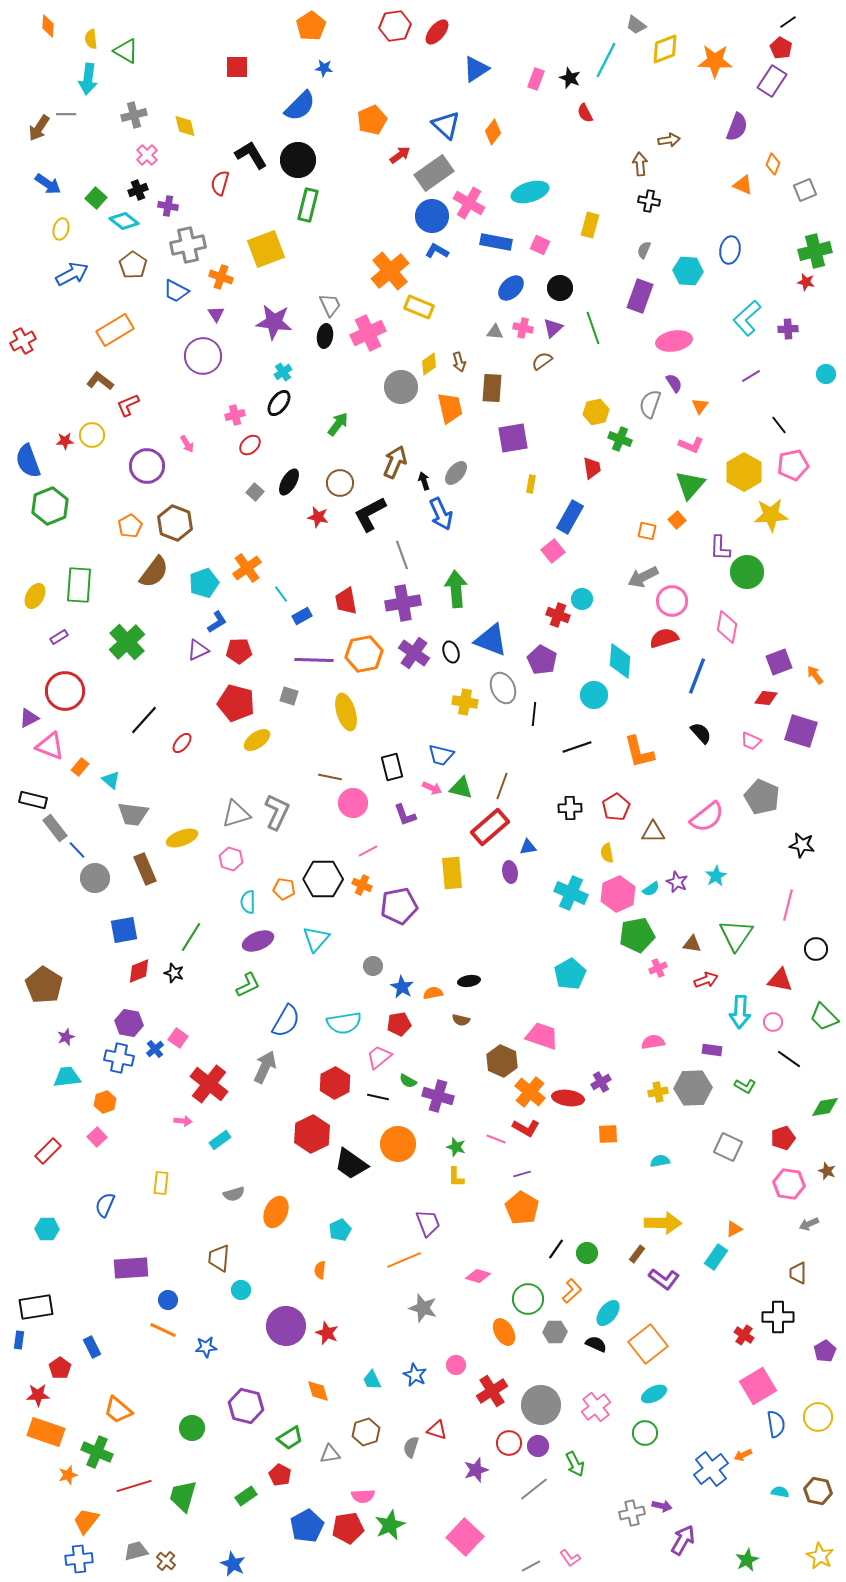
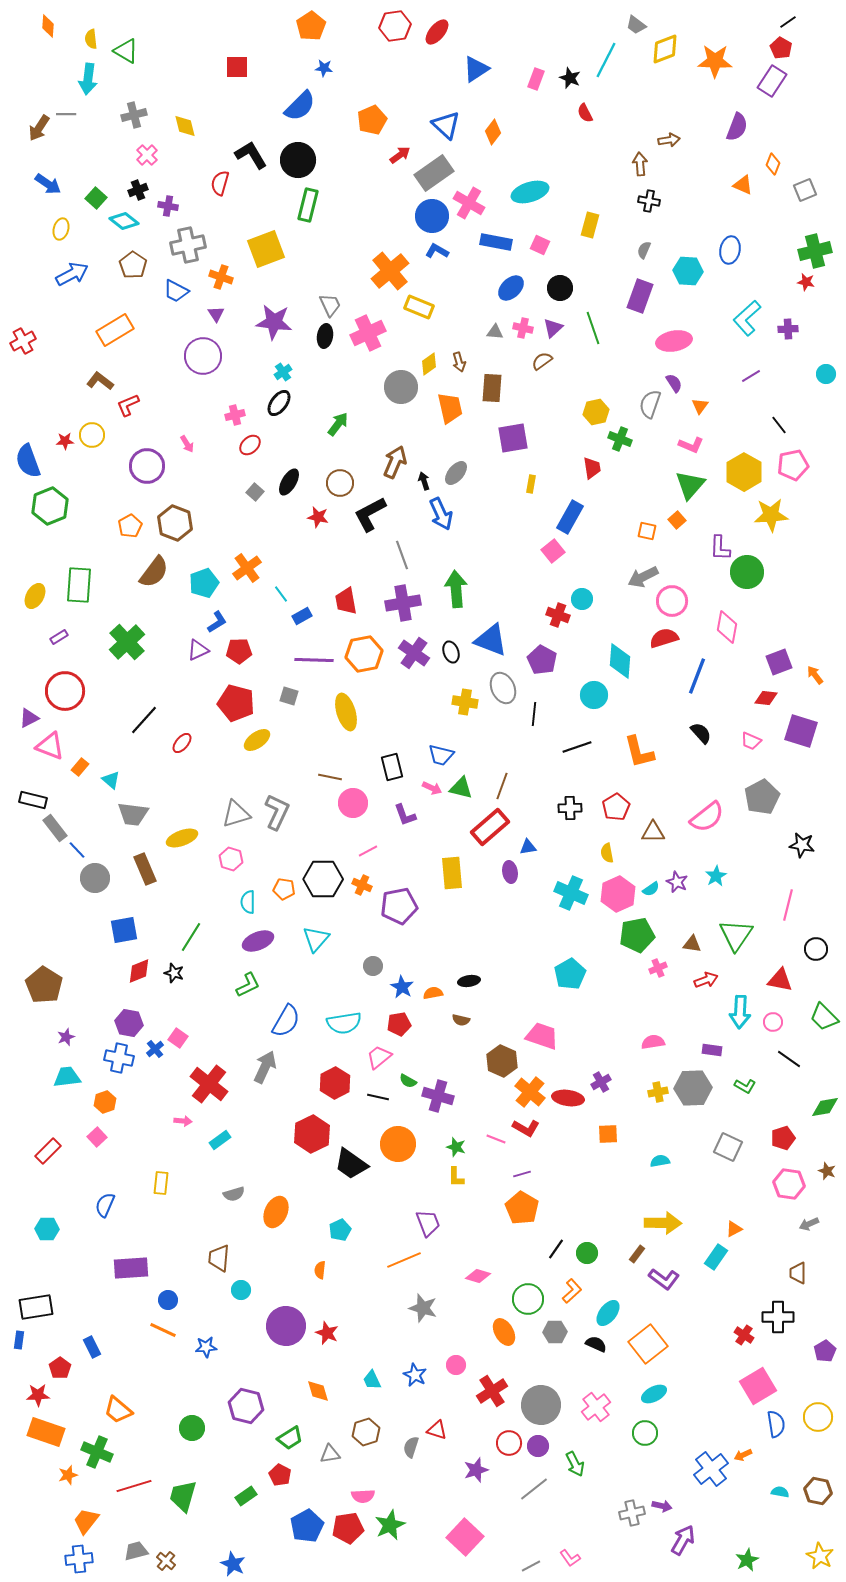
gray pentagon at (762, 797): rotated 20 degrees clockwise
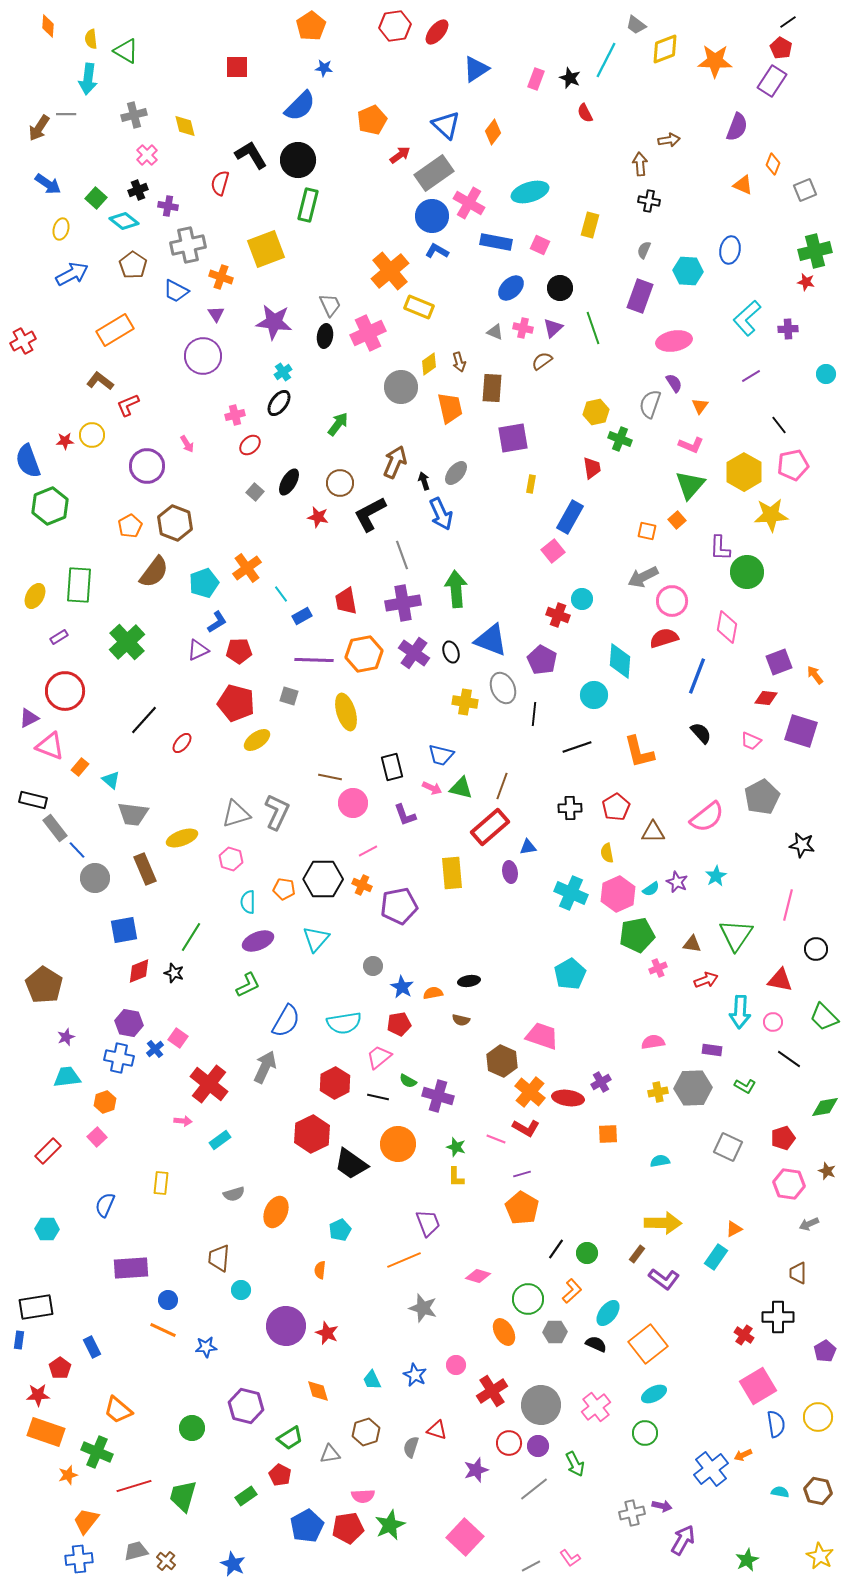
gray triangle at (495, 332): rotated 18 degrees clockwise
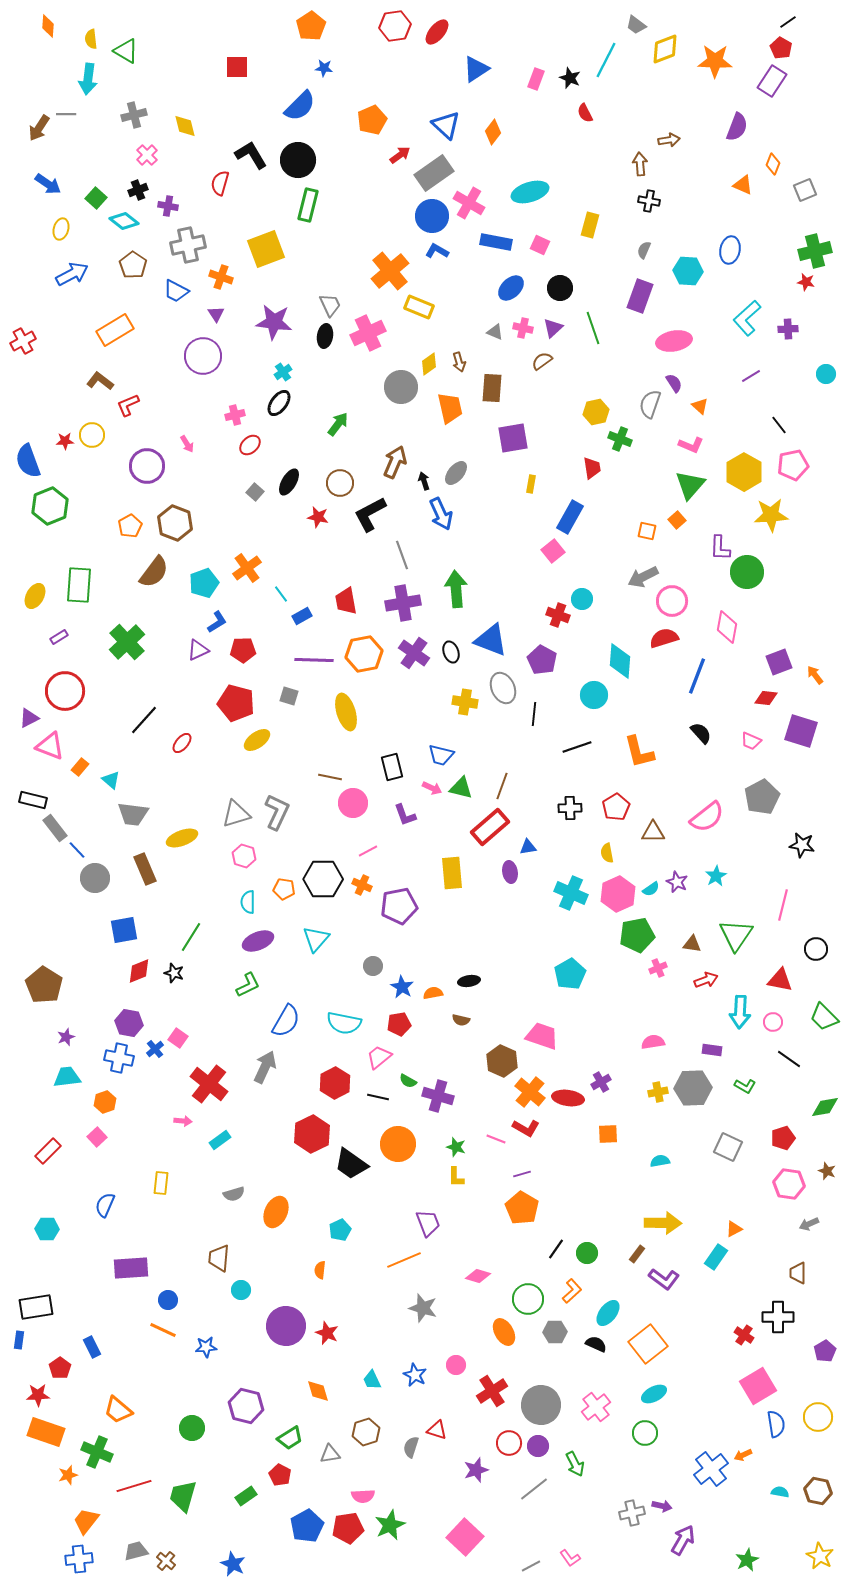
orange triangle at (700, 406): rotated 24 degrees counterclockwise
red pentagon at (239, 651): moved 4 px right, 1 px up
pink hexagon at (231, 859): moved 13 px right, 3 px up
pink line at (788, 905): moved 5 px left
cyan semicircle at (344, 1023): rotated 20 degrees clockwise
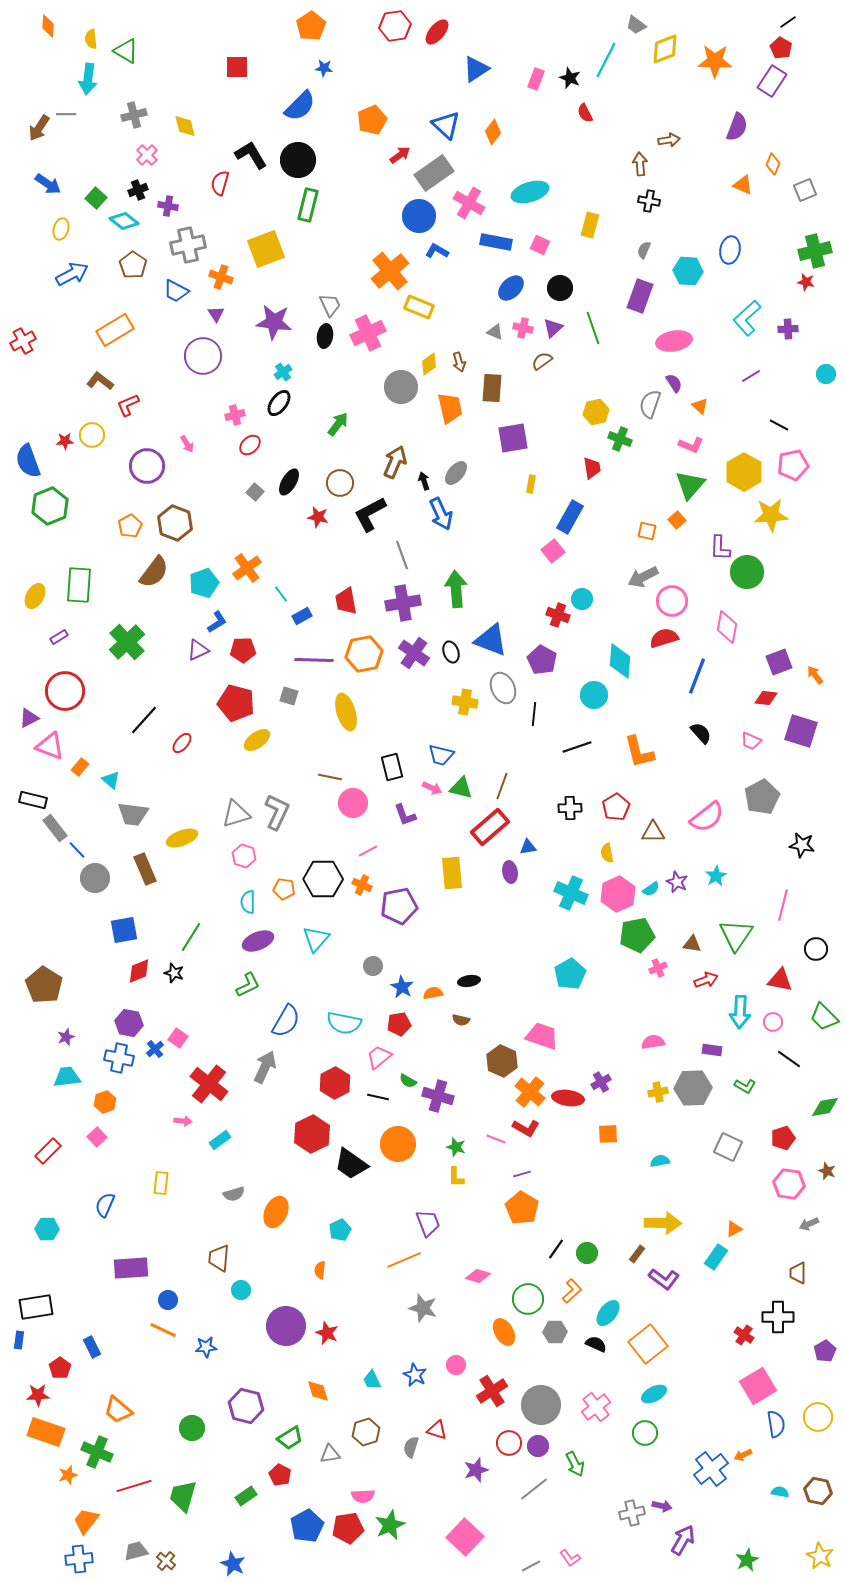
blue circle at (432, 216): moved 13 px left
black line at (779, 425): rotated 24 degrees counterclockwise
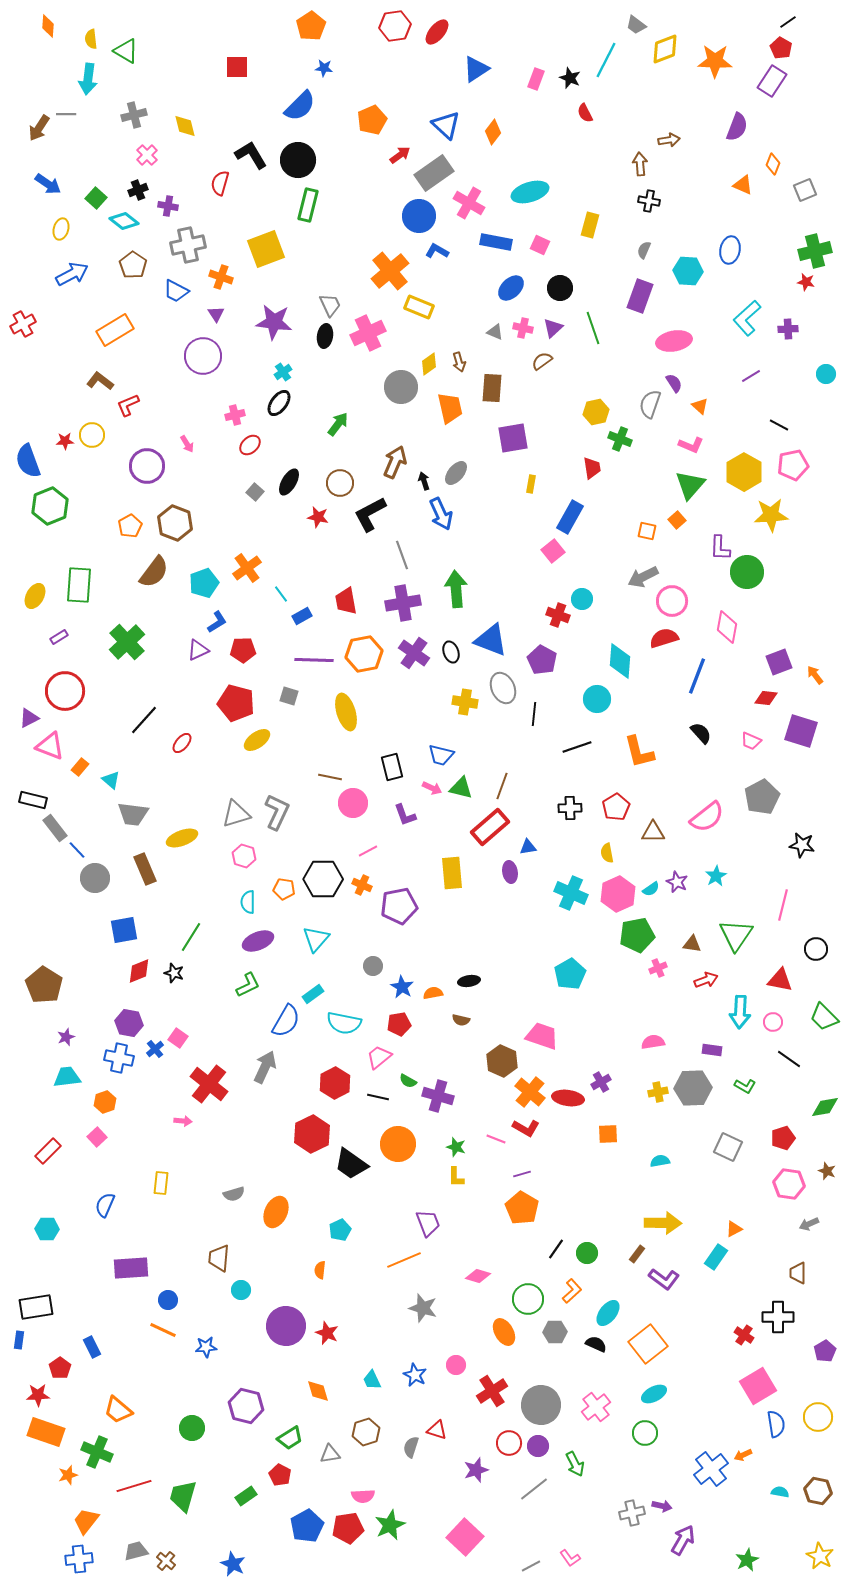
red cross at (23, 341): moved 17 px up
cyan circle at (594, 695): moved 3 px right, 4 px down
cyan rectangle at (220, 1140): moved 93 px right, 146 px up
